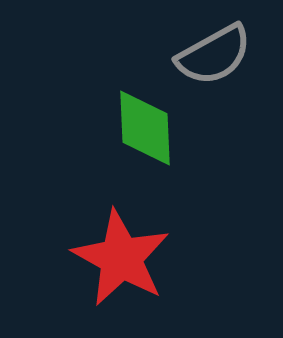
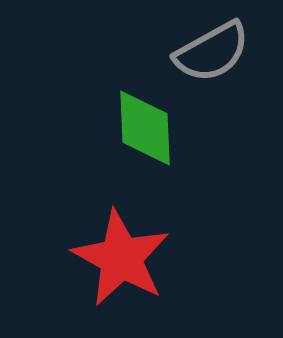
gray semicircle: moved 2 px left, 3 px up
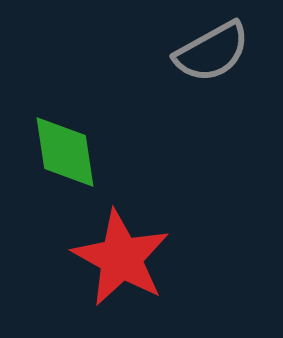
green diamond: moved 80 px left, 24 px down; rotated 6 degrees counterclockwise
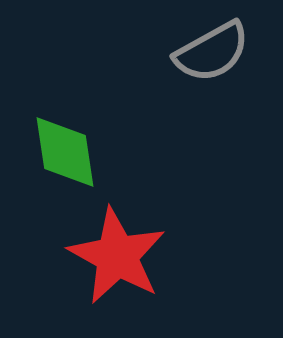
red star: moved 4 px left, 2 px up
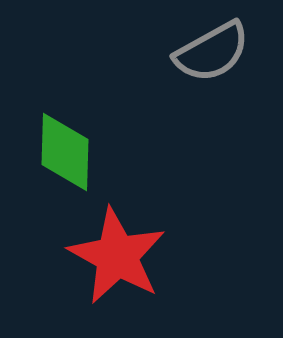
green diamond: rotated 10 degrees clockwise
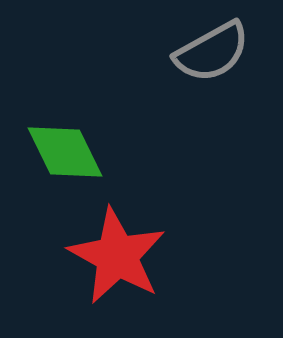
green diamond: rotated 28 degrees counterclockwise
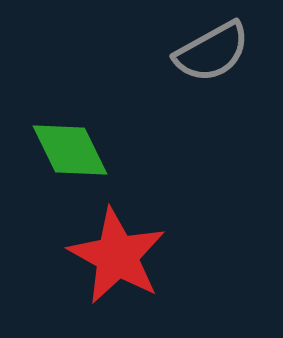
green diamond: moved 5 px right, 2 px up
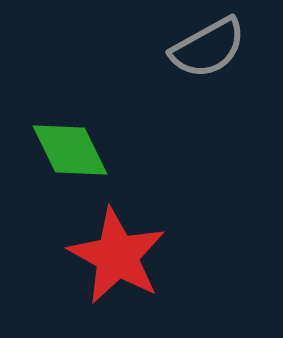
gray semicircle: moved 4 px left, 4 px up
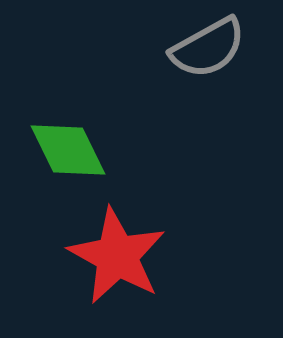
green diamond: moved 2 px left
